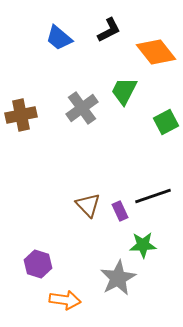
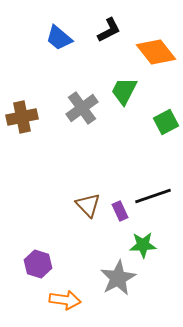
brown cross: moved 1 px right, 2 px down
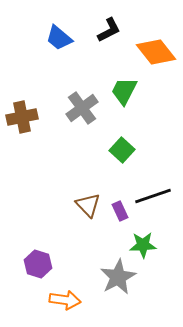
green square: moved 44 px left, 28 px down; rotated 20 degrees counterclockwise
gray star: moved 1 px up
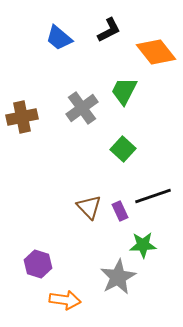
green square: moved 1 px right, 1 px up
brown triangle: moved 1 px right, 2 px down
